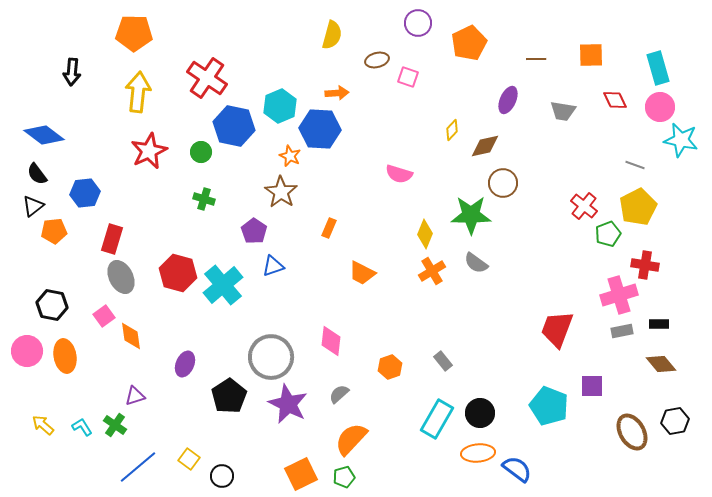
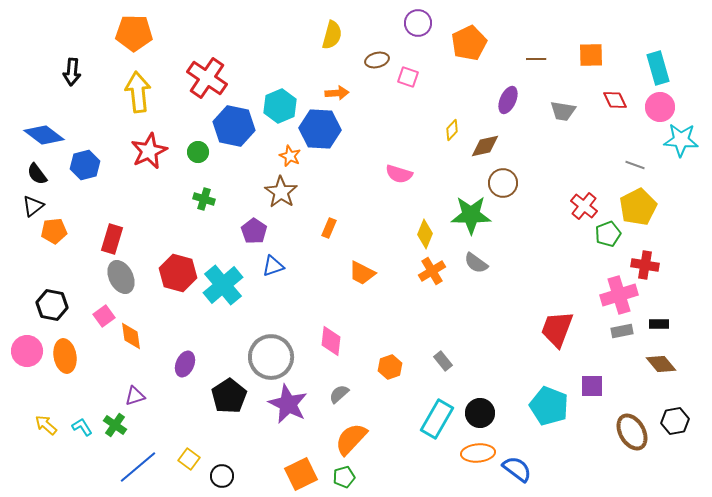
yellow arrow at (138, 92): rotated 12 degrees counterclockwise
cyan star at (681, 140): rotated 8 degrees counterclockwise
green circle at (201, 152): moved 3 px left
blue hexagon at (85, 193): moved 28 px up; rotated 8 degrees counterclockwise
yellow arrow at (43, 425): moved 3 px right
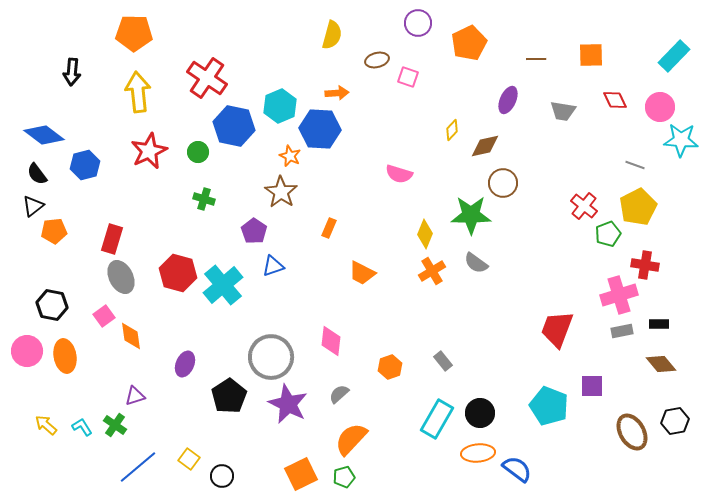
cyan rectangle at (658, 68): moved 16 px right, 12 px up; rotated 60 degrees clockwise
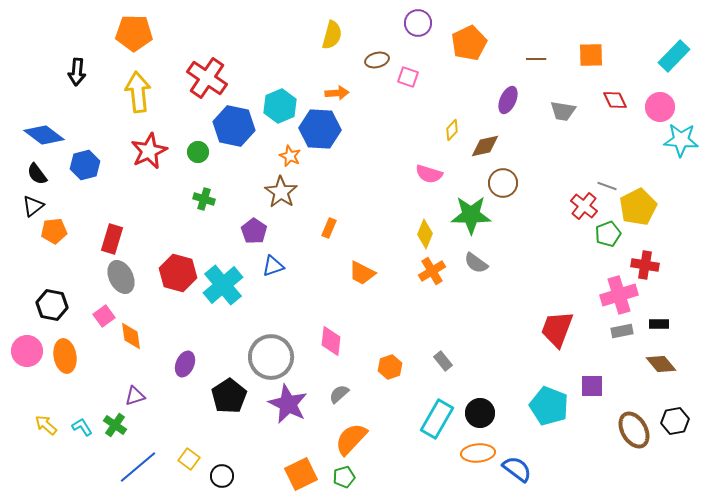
black arrow at (72, 72): moved 5 px right
gray line at (635, 165): moved 28 px left, 21 px down
pink semicircle at (399, 174): moved 30 px right
brown ellipse at (632, 432): moved 2 px right, 2 px up
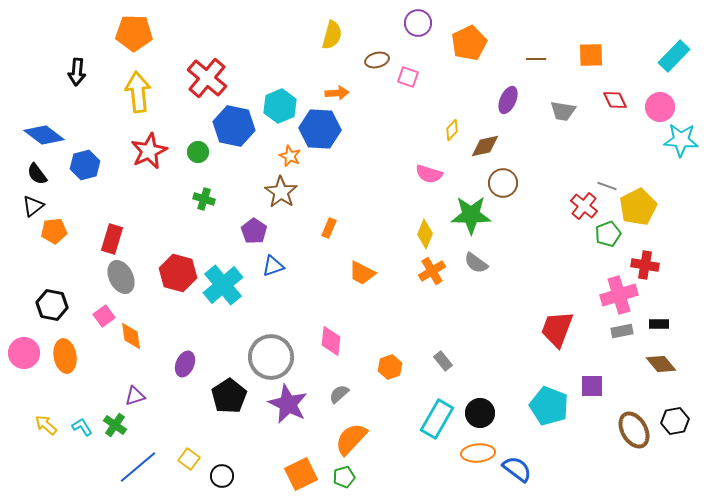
red cross at (207, 78): rotated 6 degrees clockwise
pink circle at (27, 351): moved 3 px left, 2 px down
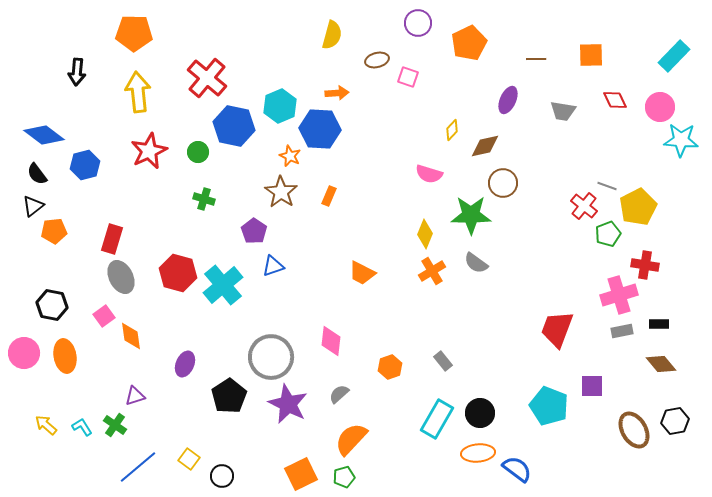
orange rectangle at (329, 228): moved 32 px up
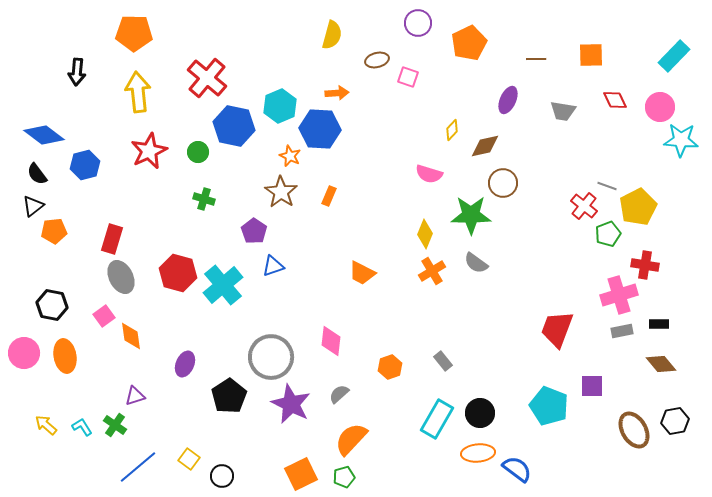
purple star at (288, 404): moved 3 px right
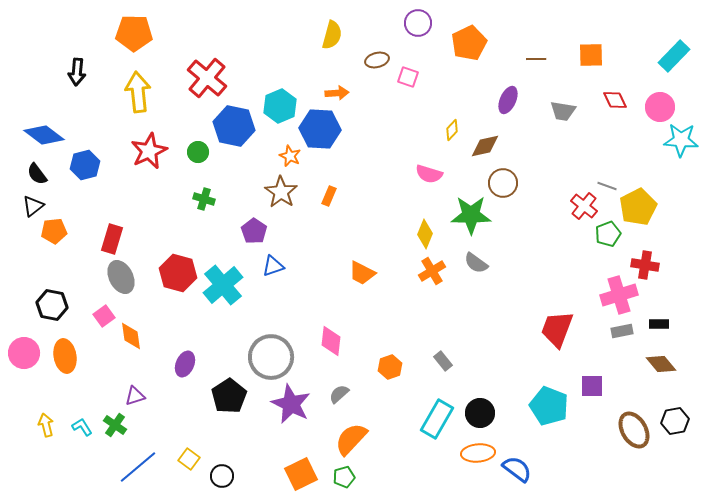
yellow arrow at (46, 425): rotated 35 degrees clockwise
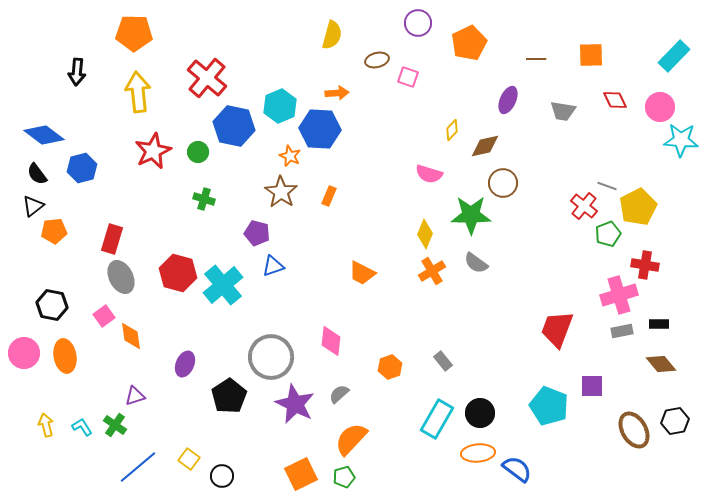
red star at (149, 151): moved 4 px right
blue hexagon at (85, 165): moved 3 px left, 3 px down
purple pentagon at (254, 231): moved 3 px right, 2 px down; rotated 20 degrees counterclockwise
purple star at (291, 404): moved 4 px right
